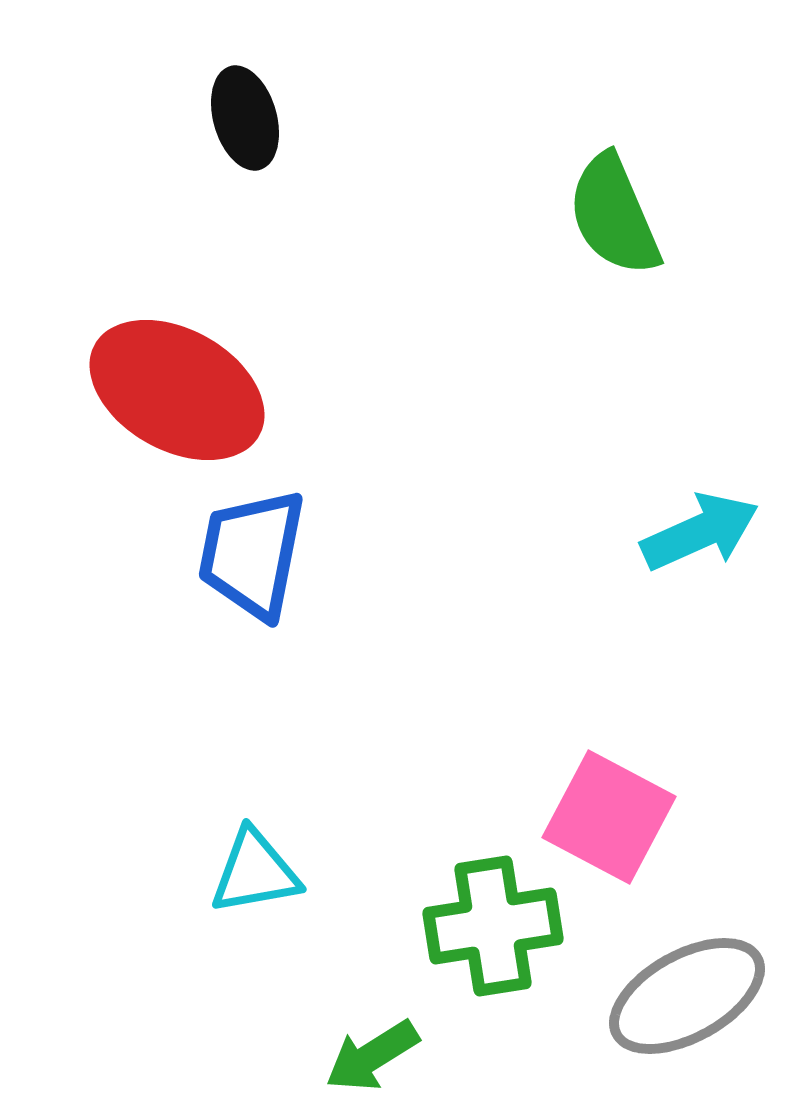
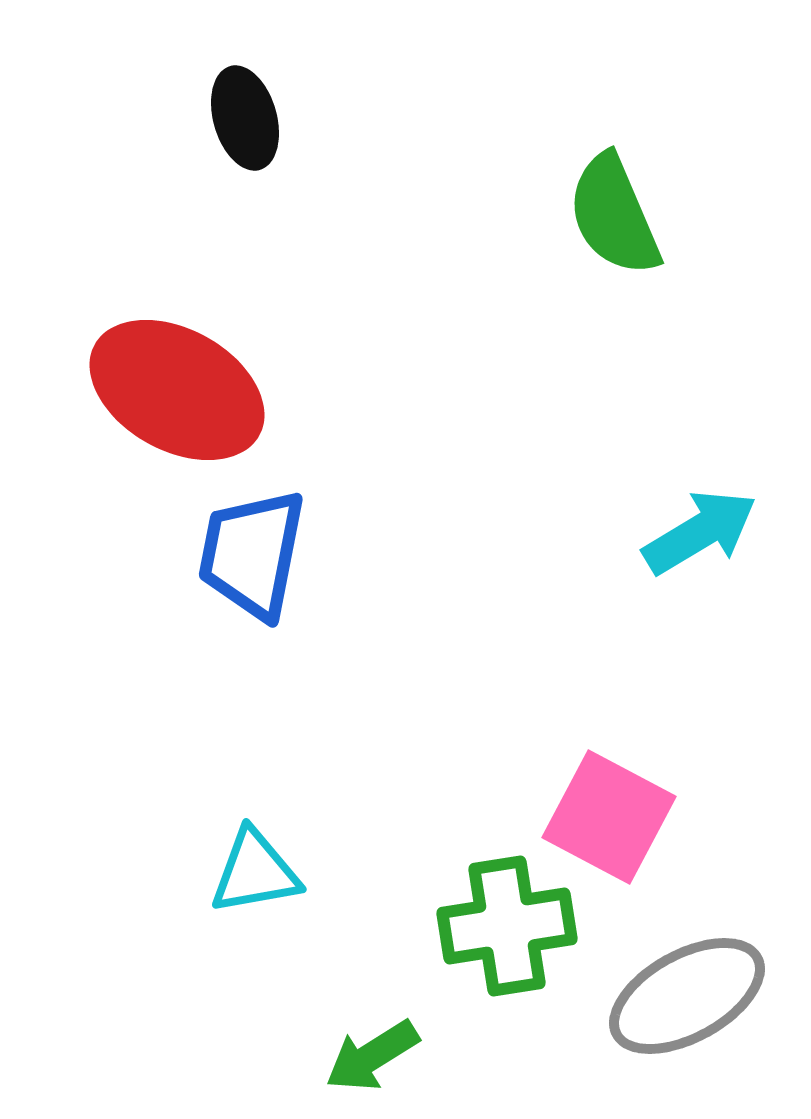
cyan arrow: rotated 7 degrees counterclockwise
green cross: moved 14 px right
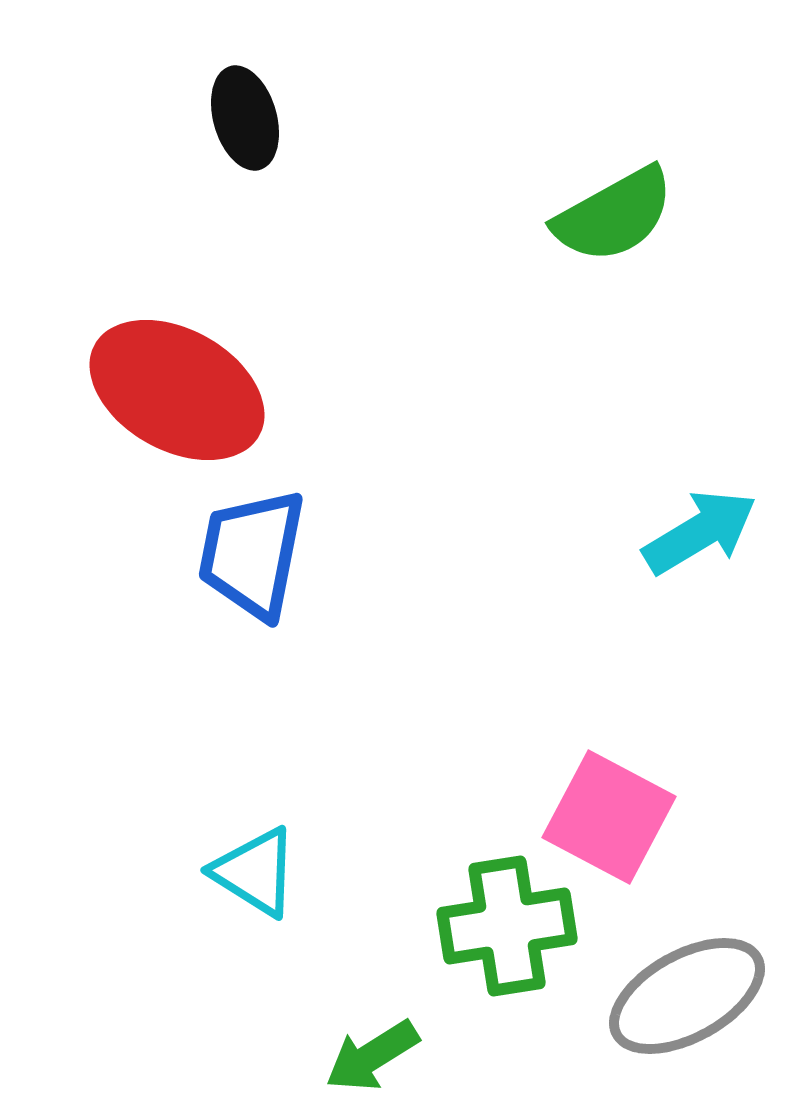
green semicircle: rotated 96 degrees counterclockwise
cyan triangle: rotated 42 degrees clockwise
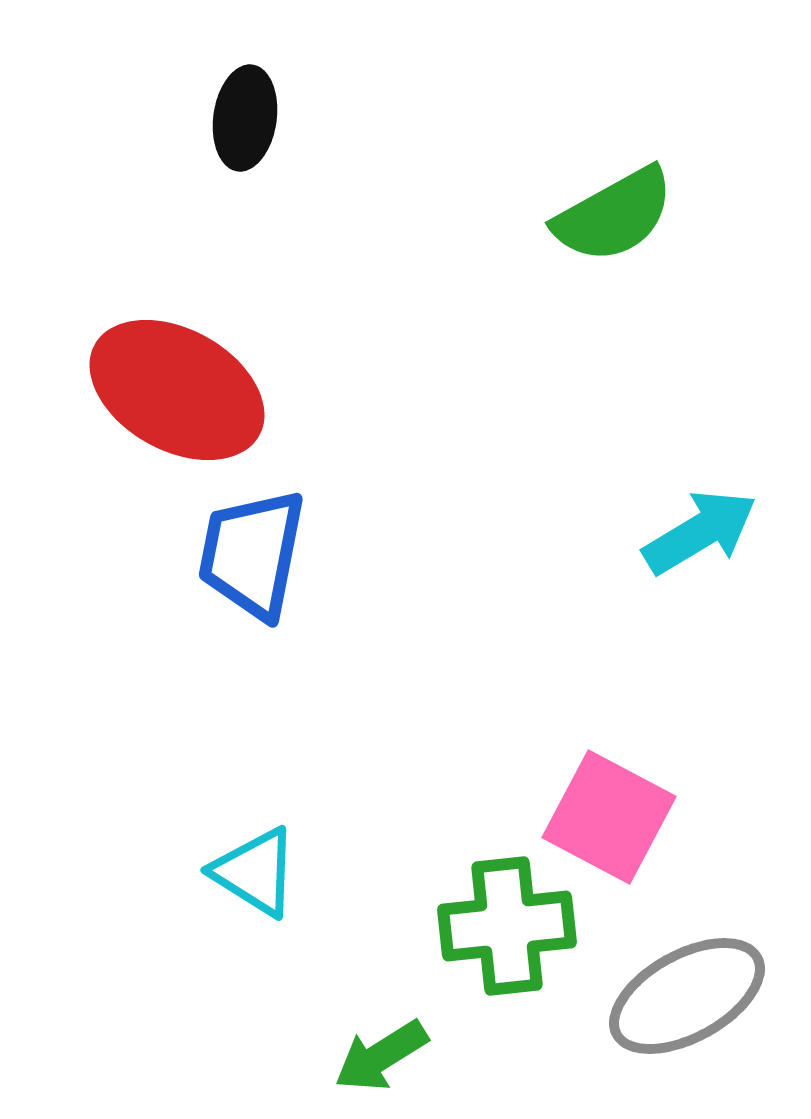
black ellipse: rotated 24 degrees clockwise
green cross: rotated 3 degrees clockwise
green arrow: moved 9 px right
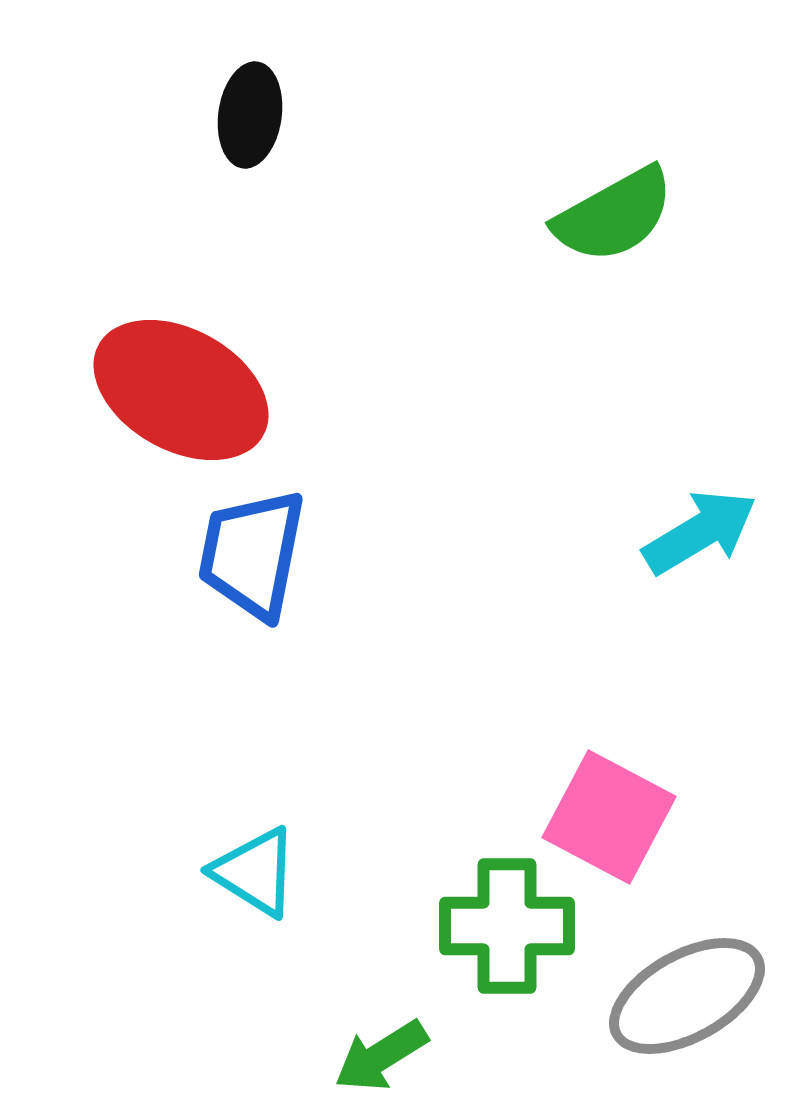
black ellipse: moved 5 px right, 3 px up
red ellipse: moved 4 px right
green cross: rotated 6 degrees clockwise
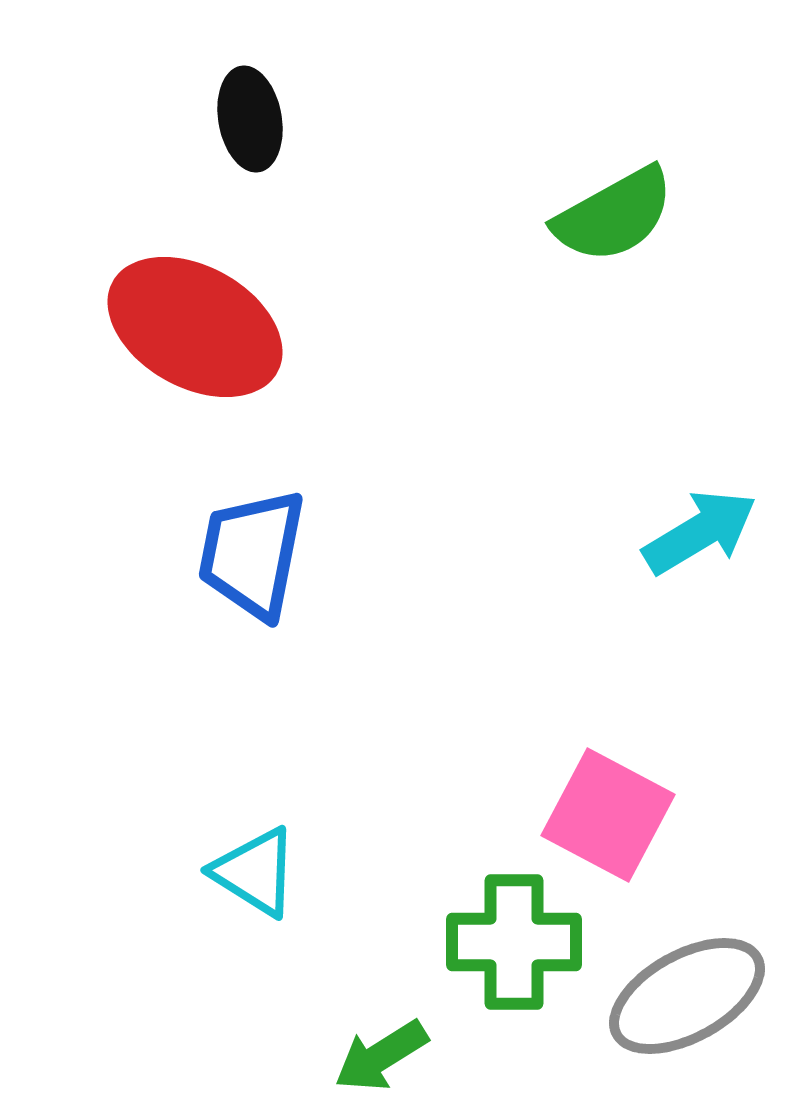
black ellipse: moved 4 px down; rotated 18 degrees counterclockwise
red ellipse: moved 14 px right, 63 px up
pink square: moved 1 px left, 2 px up
green cross: moved 7 px right, 16 px down
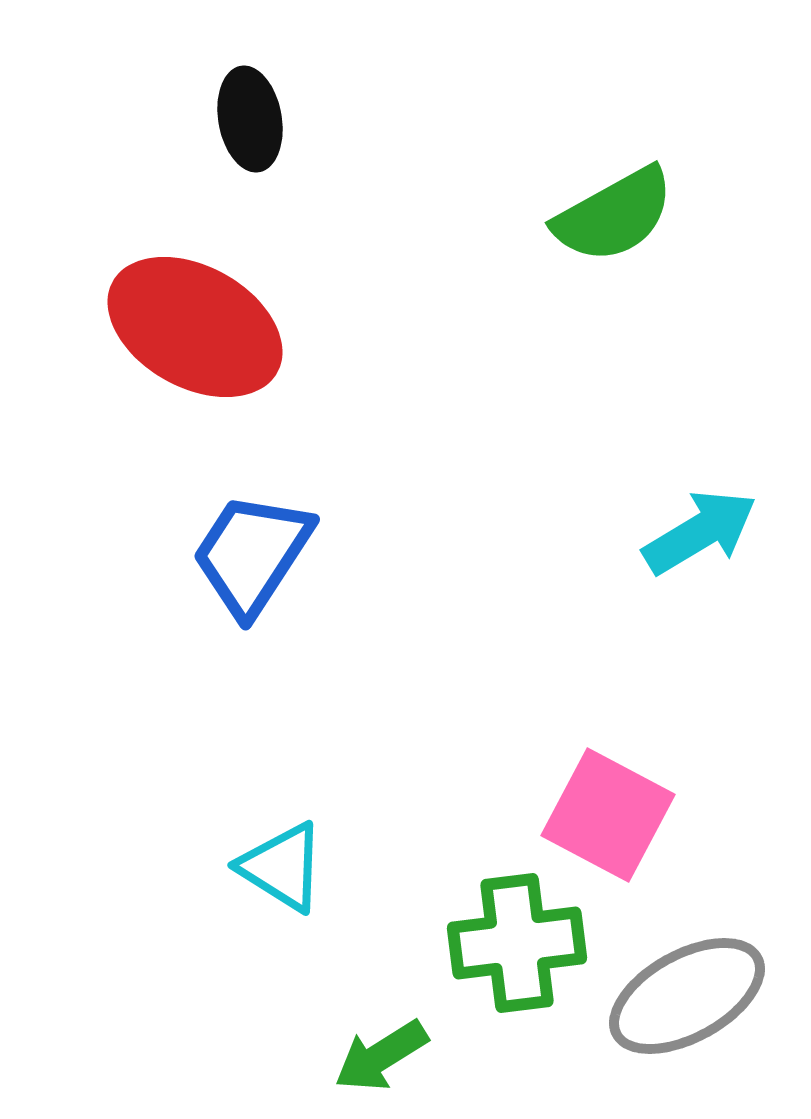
blue trapezoid: rotated 22 degrees clockwise
cyan triangle: moved 27 px right, 5 px up
green cross: moved 3 px right, 1 px down; rotated 7 degrees counterclockwise
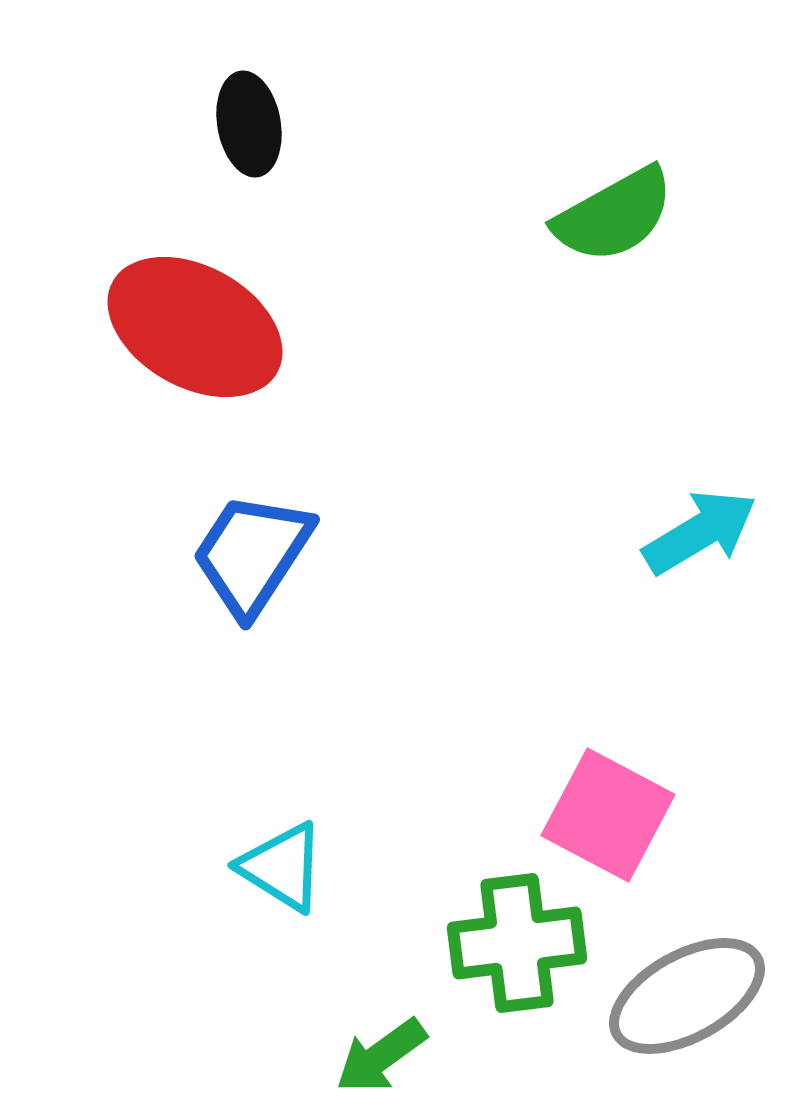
black ellipse: moved 1 px left, 5 px down
green arrow: rotated 4 degrees counterclockwise
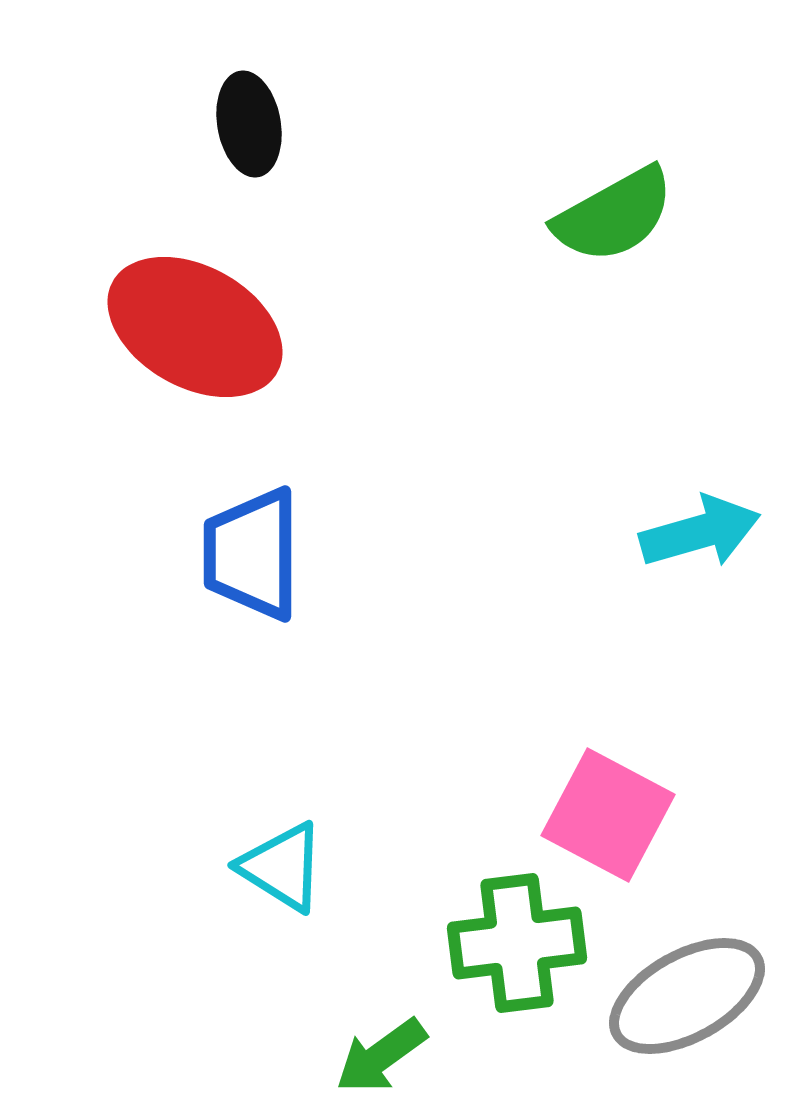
cyan arrow: rotated 15 degrees clockwise
blue trapezoid: rotated 33 degrees counterclockwise
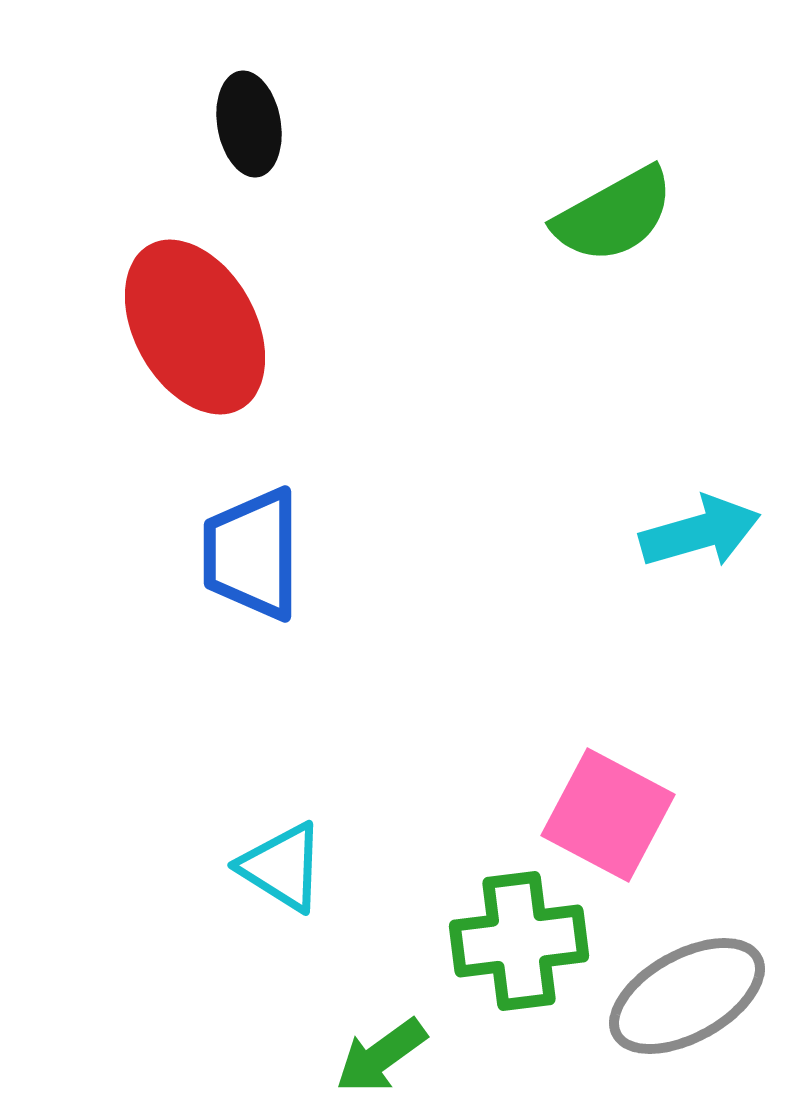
red ellipse: rotated 32 degrees clockwise
green cross: moved 2 px right, 2 px up
